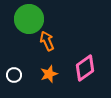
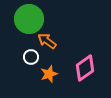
orange arrow: rotated 30 degrees counterclockwise
white circle: moved 17 px right, 18 px up
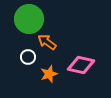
orange arrow: moved 1 px down
white circle: moved 3 px left
pink diamond: moved 4 px left, 3 px up; rotated 48 degrees clockwise
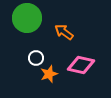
green circle: moved 2 px left, 1 px up
orange arrow: moved 17 px right, 10 px up
white circle: moved 8 px right, 1 px down
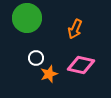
orange arrow: moved 11 px right, 3 px up; rotated 102 degrees counterclockwise
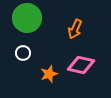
white circle: moved 13 px left, 5 px up
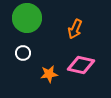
orange star: rotated 12 degrees clockwise
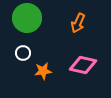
orange arrow: moved 3 px right, 6 px up
pink diamond: moved 2 px right
orange star: moved 6 px left, 3 px up
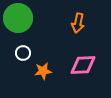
green circle: moved 9 px left
orange arrow: rotated 12 degrees counterclockwise
pink diamond: rotated 16 degrees counterclockwise
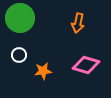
green circle: moved 2 px right
white circle: moved 4 px left, 2 px down
pink diamond: moved 3 px right; rotated 20 degrees clockwise
